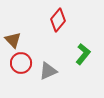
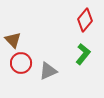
red diamond: moved 27 px right
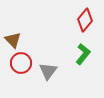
gray triangle: rotated 30 degrees counterclockwise
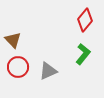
red circle: moved 3 px left, 4 px down
gray triangle: rotated 30 degrees clockwise
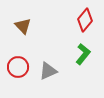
brown triangle: moved 10 px right, 14 px up
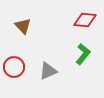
red diamond: rotated 55 degrees clockwise
red circle: moved 4 px left
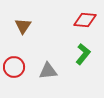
brown triangle: rotated 18 degrees clockwise
gray triangle: rotated 18 degrees clockwise
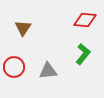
brown triangle: moved 2 px down
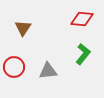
red diamond: moved 3 px left, 1 px up
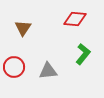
red diamond: moved 7 px left
